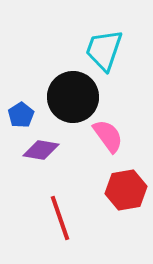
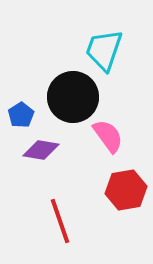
red line: moved 3 px down
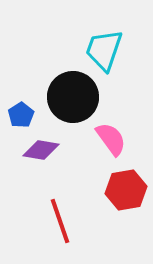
pink semicircle: moved 3 px right, 3 px down
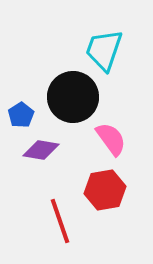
red hexagon: moved 21 px left
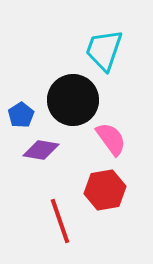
black circle: moved 3 px down
